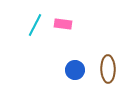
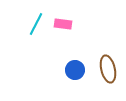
cyan line: moved 1 px right, 1 px up
brown ellipse: rotated 12 degrees counterclockwise
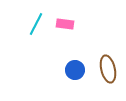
pink rectangle: moved 2 px right
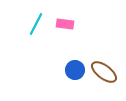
brown ellipse: moved 4 px left, 3 px down; rotated 40 degrees counterclockwise
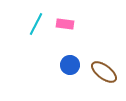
blue circle: moved 5 px left, 5 px up
